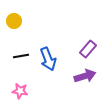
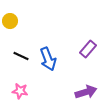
yellow circle: moved 4 px left
black line: rotated 35 degrees clockwise
purple arrow: moved 1 px right, 16 px down
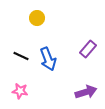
yellow circle: moved 27 px right, 3 px up
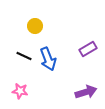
yellow circle: moved 2 px left, 8 px down
purple rectangle: rotated 18 degrees clockwise
black line: moved 3 px right
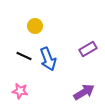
purple arrow: moved 2 px left; rotated 15 degrees counterclockwise
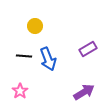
black line: rotated 21 degrees counterclockwise
pink star: rotated 28 degrees clockwise
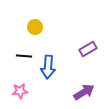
yellow circle: moved 1 px down
blue arrow: moved 8 px down; rotated 25 degrees clockwise
pink star: rotated 28 degrees clockwise
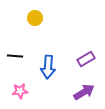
yellow circle: moved 9 px up
purple rectangle: moved 2 px left, 10 px down
black line: moved 9 px left
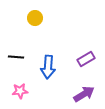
black line: moved 1 px right, 1 px down
purple arrow: moved 2 px down
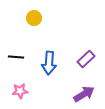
yellow circle: moved 1 px left
purple rectangle: rotated 12 degrees counterclockwise
blue arrow: moved 1 px right, 4 px up
